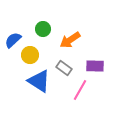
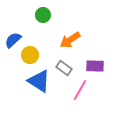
green circle: moved 14 px up
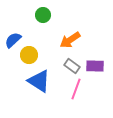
yellow circle: moved 1 px left
gray rectangle: moved 8 px right, 2 px up
pink line: moved 4 px left, 1 px up; rotated 10 degrees counterclockwise
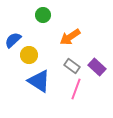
orange arrow: moved 3 px up
purple rectangle: moved 2 px right, 1 px down; rotated 42 degrees clockwise
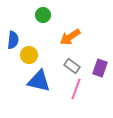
blue semicircle: rotated 138 degrees clockwise
purple rectangle: moved 3 px right, 1 px down; rotated 66 degrees clockwise
blue triangle: rotated 20 degrees counterclockwise
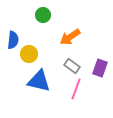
yellow circle: moved 1 px up
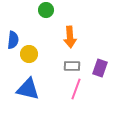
green circle: moved 3 px right, 5 px up
orange arrow: rotated 60 degrees counterclockwise
gray rectangle: rotated 35 degrees counterclockwise
blue triangle: moved 11 px left, 8 px down
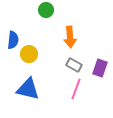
gray rectangle: moved 2 px right, 1 px up; rotated 28 degrees clockwise
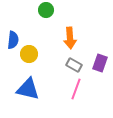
orange arrow: moved 1 px down
purple rectangle: moved 5 px up
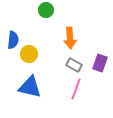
blue triangle: moved 2 px right, 2 px up
